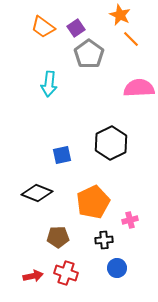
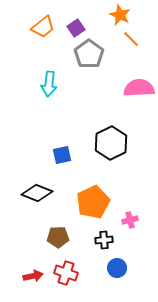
orange trapezoid: rotated 75 degrees counterclockwise
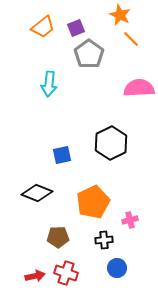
purple square: rotated 12 degrees clockwise
red arrow: moved 2 px right
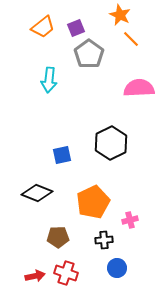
cyan arrow: moved 4 px up
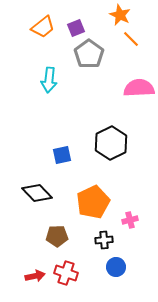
black diamond: rotated 24 degrees clockwise
brown pentagon: moved 1 px left, 1 px up
blue circle: moved 1 px left, 1 px up
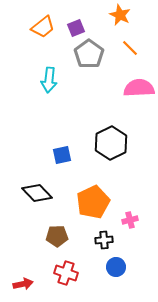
orange line: moved 1 px left, 9 px down
red arrow: moved 12 px left, 8 px down
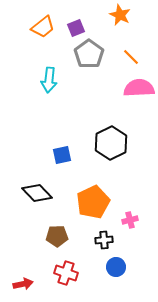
orange line: moved 1 px right, 9 px down
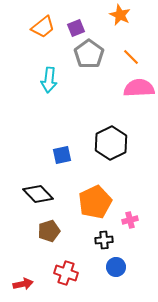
black diamond: moved 1 px right, 1 px down
orange pentagon: moved 2 px right
brown pentagon: moved 8 px left, 5 px up; rotated 15 degrees counterclockwise
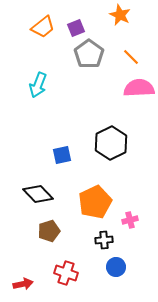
cyan arrow: moved 11 px left, 5 px down; rotated 15 degrees clockwise
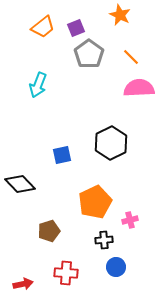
black diamond: moved 18 px left, 10 px up
red cross: rotated 15 degrees counterclockwise
